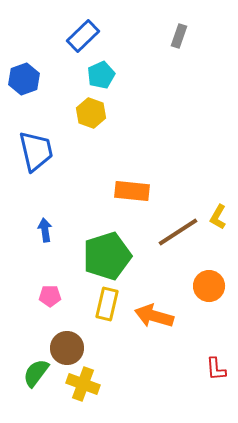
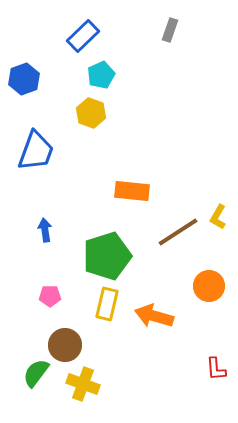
gray rectangle: moved 9 px left, 6 px up
blue trapezoid: rotated 33 degrees clockwise
brown circle: moved 2 px left, 3 px up
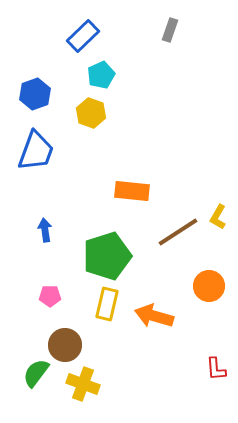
blue hexagon: moved 11 px right, 15 px down
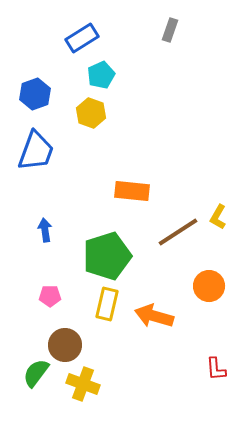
blue rectangle: moved 1 px left, 2 px down; rotated 12 degrees clockwise
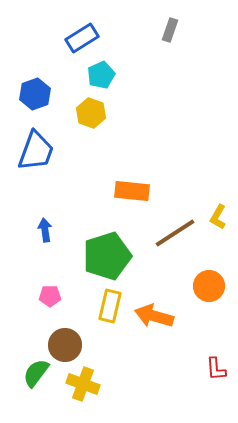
brown line: moved 3 px left, 1 px down
yellow rectangle: moved 3 px right, 2 px down
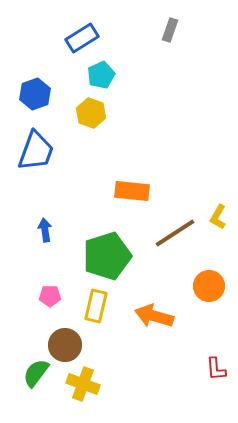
yellow rectangle: moved 14 px left
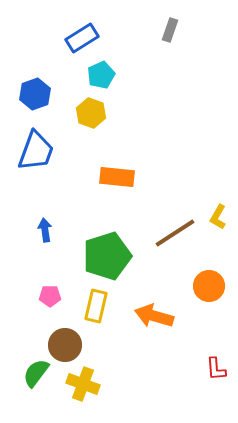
orange rectangle: moved 15 px left, 14 px up
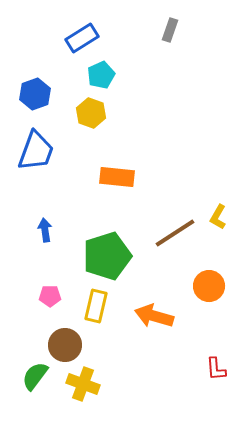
green semicircle: moved 1 px left, 3 px down
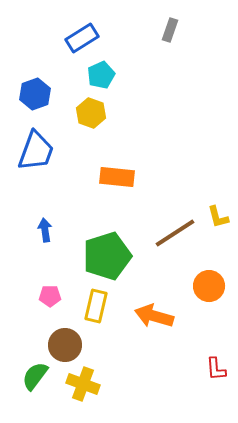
yellow L-shape: rotated 45 degrees counterclockwise
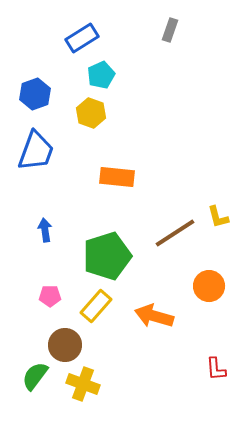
yellow rectangle: rotated 28 degrees clockwise
